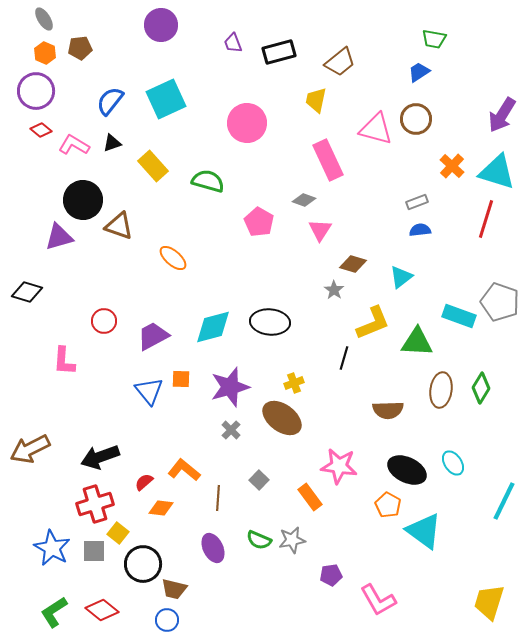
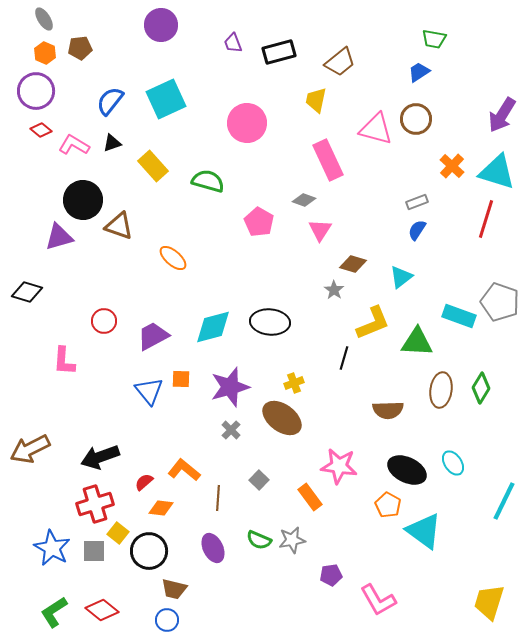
blue semicircle at (420, 230): moved 3 px left; rotated 50 degrees counterclockwise
black circle at (143, 564): moved 6 px right, 13 px up
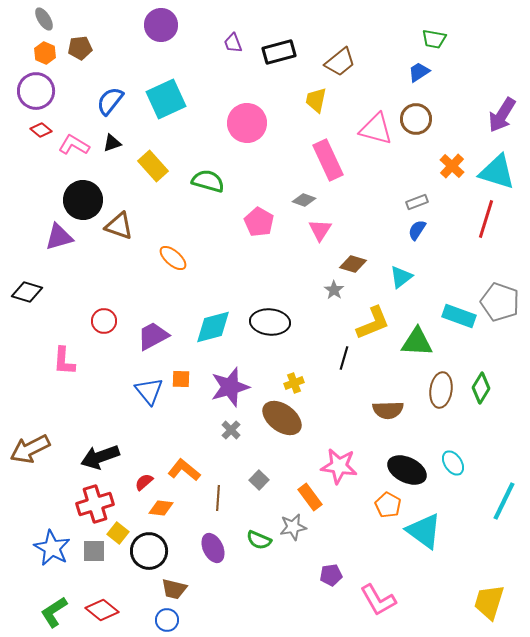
gray star at (292, 540): moved 1 px right, 13 px up
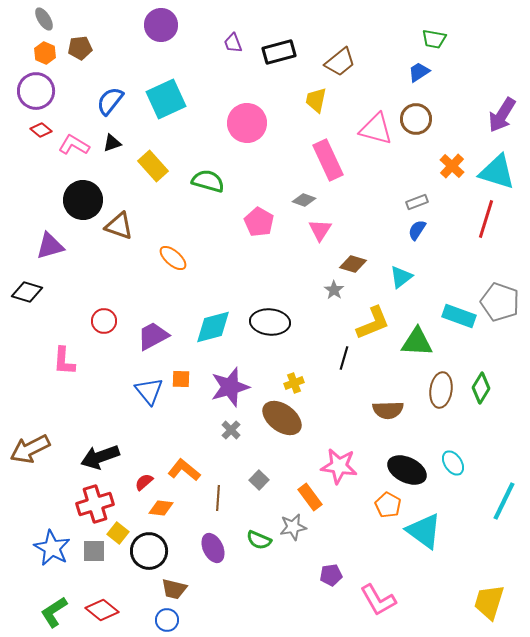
purple triangle at (59, 237): moved 9 px left, 9 px down
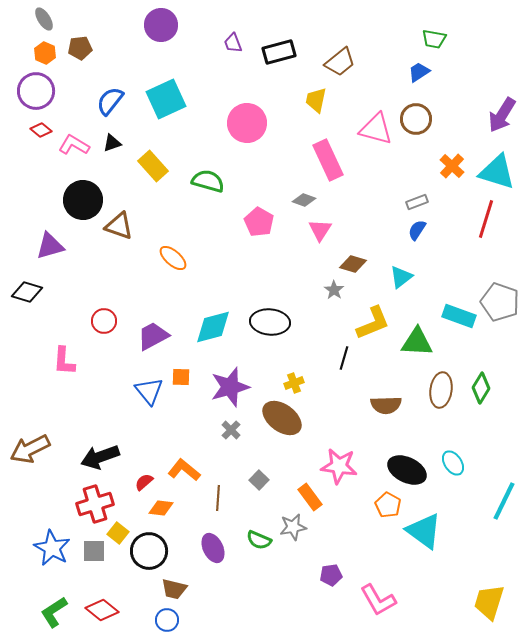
orange square at (181, 379): moved 2 px up
brown semicircle at (388, 410): moved 2 px left, 5 px up
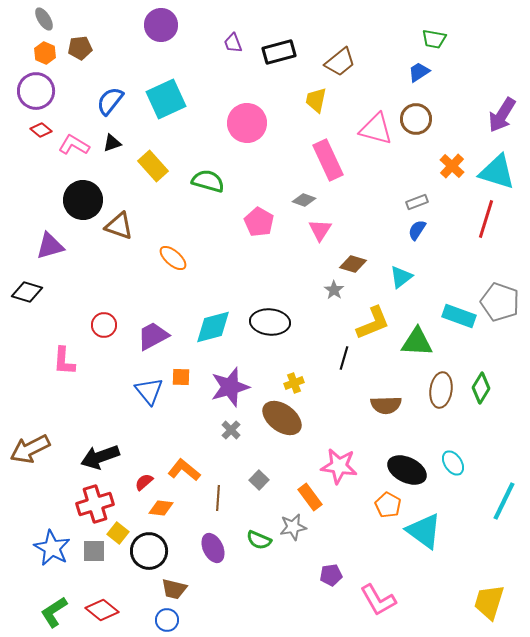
red circle at (104, 321): moved 4 px down
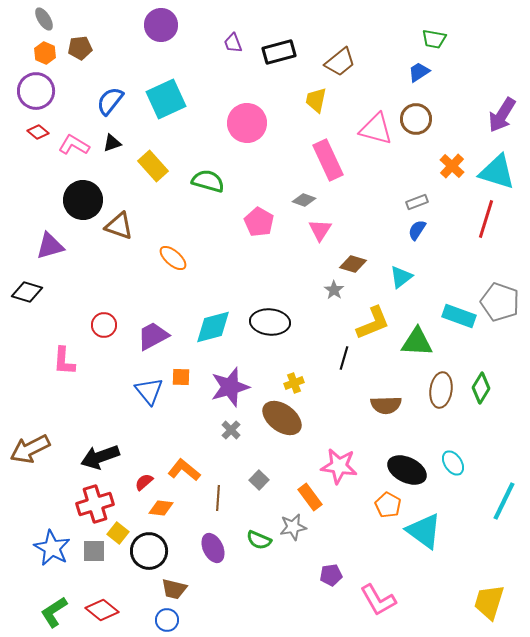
red diamond at (41, 130): moved 3 px left, 2 px down
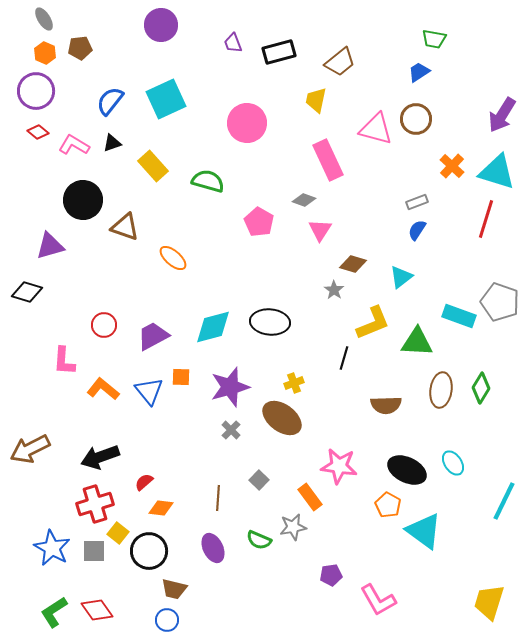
brown triangle at (119, 226): moved 6 px right, 1 px down
orange L-shape at (184, 470): moved 81 px left, 81 px up
red diamond at (102, 610): moved 5 px left; rotated 16 degrees clockwise
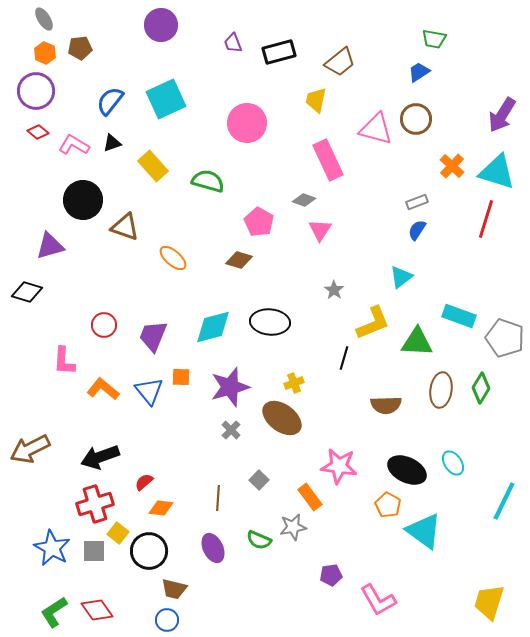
brown diamond at (353, 264): moved 114 px left, 4 px up
gray pentagon at (500, 302): moved 5 px right, 36 px down
purple trapezoid at (153, 336): rotated 40 degrees counterclockwise
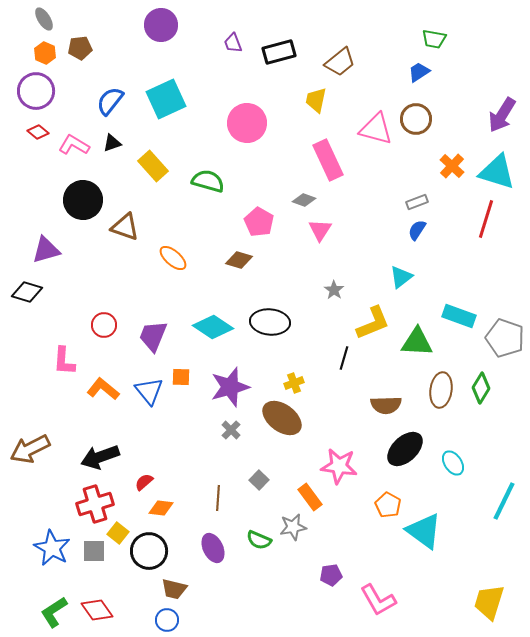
purple triangle at (50, 246): moved 4 px left, 4 px down
cyan diamond at (213, 327): rotated 48 degrees clockwise
black ellipse at (407, 470): moved 2 px left, 21 px up; rotated 69 degrees counterclockwise
